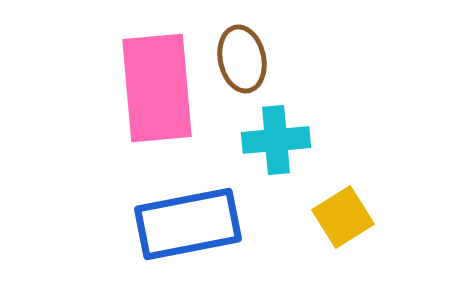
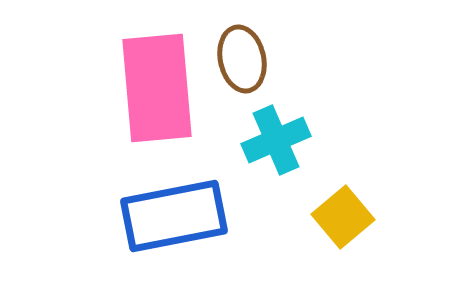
cyan cross: rotated 18 degrees counterclockwise
yellow square: rotated 8 degrees counterclockwise
blue rectangle: moved 14 px left, 8 px up
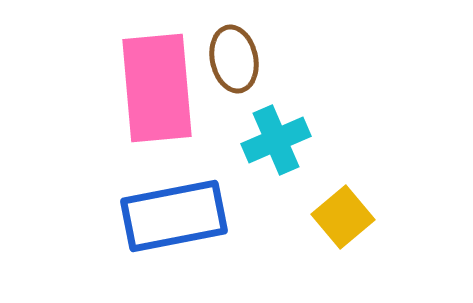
brown ellipse: moved 8 px left
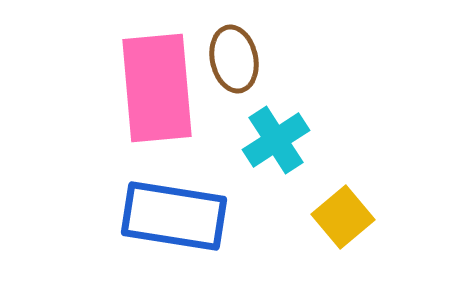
cyan cross: rotated 10 degrees counterclockwise
blue rectangle: rotated 20 degrees clockwise
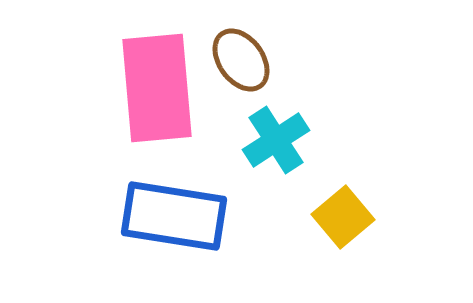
brown ellipse: moved 7 px right, 1 px down; rotated 24 degrees counterclockwise
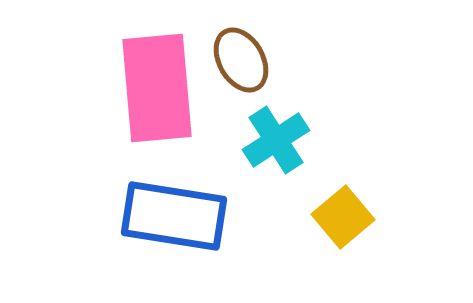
brown ellipse: rotated 6 degrees clockwise
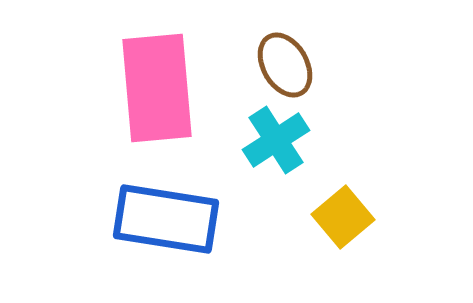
brown ellipse: moved 44 px right, 5 px down
blue rectangle: moved 8 px left, 3 px down
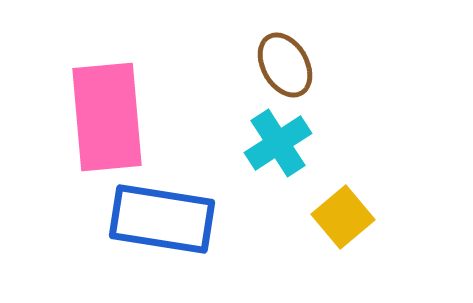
pink rectangle: moved 50 px left, 29 px down
cyan cross: moved 2 px right, 3 px down
blue rectangle: moved 4 px left
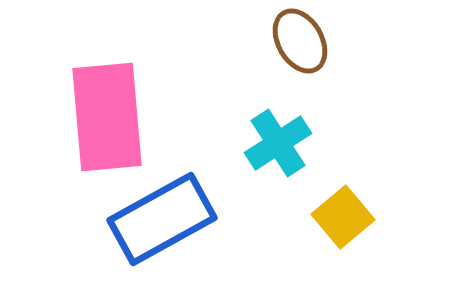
brown ellipse: moved 15 px right, 24 px up
blue rectangle: rotated 38 degrees counterclockwise
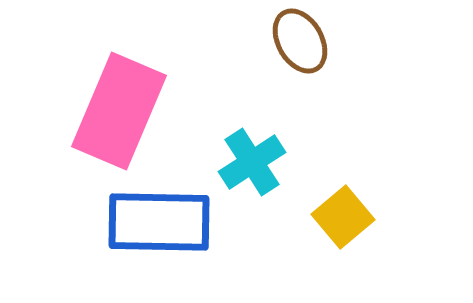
pink rectangle: moved 12 px right, 6 px up; rotated 28 degrees clockwise
cyan cross: moved 26 px left, 19 px down
blue rectangle: moved 3 px left, 3 px down; rotated 30 degrees clockwise
